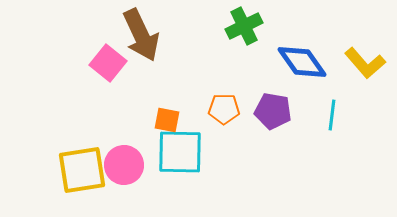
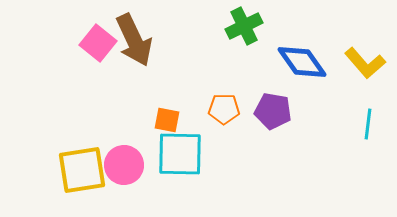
brown arrow: moved 7 px left, 5 px down
pink square: moved 10 px left, 20 px up
cyan line: moved 36 px right, 9 px down
cyan square: moved 2 px down
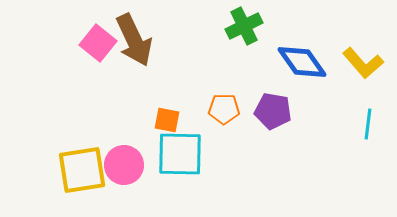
yellow L-shape: moved 2 px left
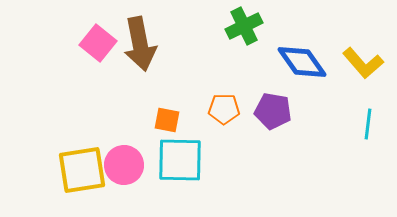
brown arrow: moved 6 px right, 4 px down; rotated 14 degrees clockwise
cyan square: moved 6 px down
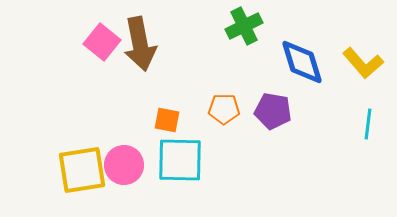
pink square: moved 4 px right, 1 px up
blue diamond: rotated 18 degrees clockwise
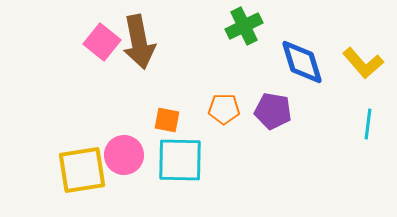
brown arrow: moved 1 px left, 2 px up
pink circle: moved 10 px up
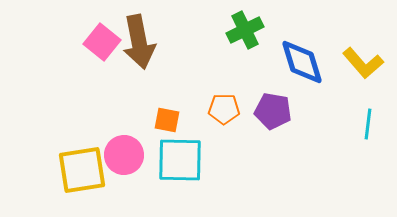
green cross: moved 1 px right, 4 px down
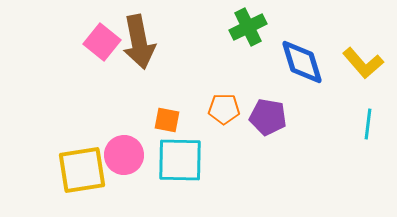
green cross: moved 3 px right, 3 px up
purple pentagon: moved 5 px left, 6 px down
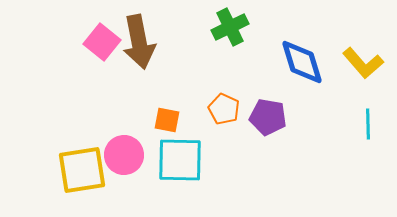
green cross: moved 18 px left
orange pentagon: rotated 24 degrees clockwise
cyan line: rotated 8 degrees counterclockwise
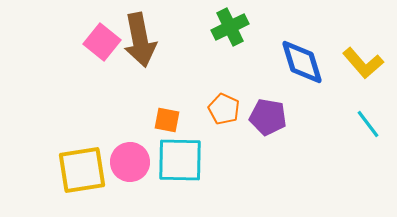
brown arrow: moved 1 px right, 2 px up
cyan line: rotated 36 degrees counterclockwise
pink circle: moved 6 px right, 7 px down
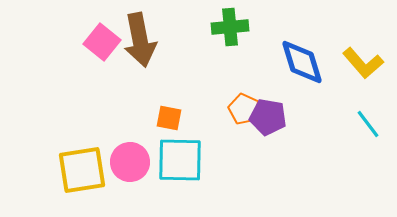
green cross: rotated 21 degrees clockwise
orange pentagon: moved 20 px right
orange square: moved 2 px right, 2 px up
